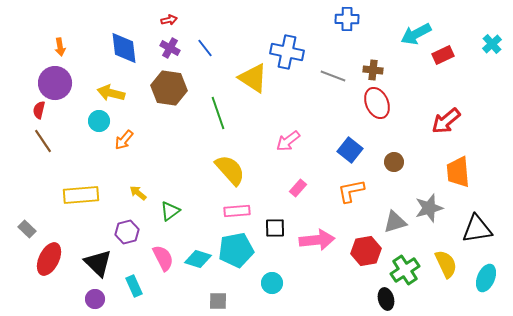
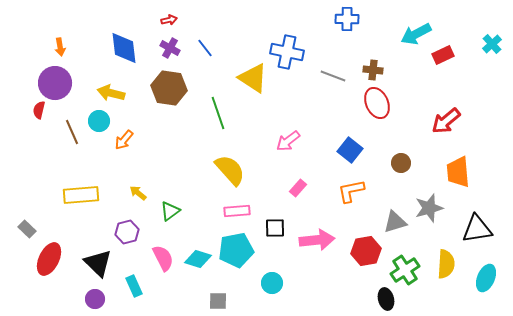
brown line at (43, 141): moved 29 px right, 9 px up; rotated 10 degrees clockwise
brown circle at (394, 162): moved 7 px right, 1 px down
yellow semicircle at (446, 264): rotated 28 degrees clockwise
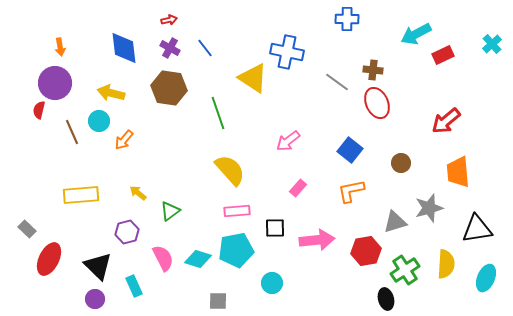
gray line at (333, 76): moved 4 px right, 6 px down; rotated 15 degrees clockwise
black triangle at (98, 263): moved 3 px down
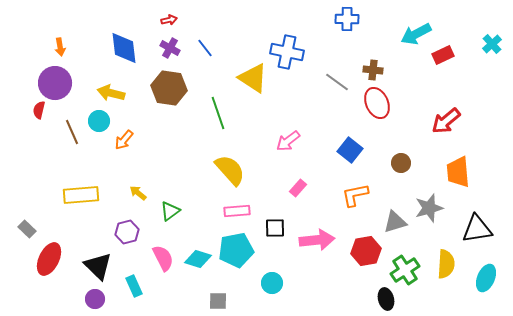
orange L-shape at (351, 191): moved 4 px right, 4 px down
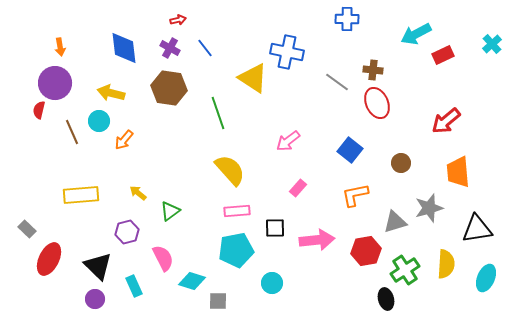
red arrow at (169, 20): moved 9 px right
cyan diamond at (198, 259): moved 6 px left, 22 px down
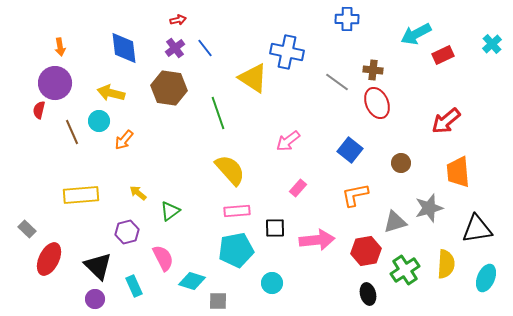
purple cross at (170, 48): moved 5 px right; rotated 24 degrees clockwise
black ellipse at (386, 299): moved 18 px left, 5 px up
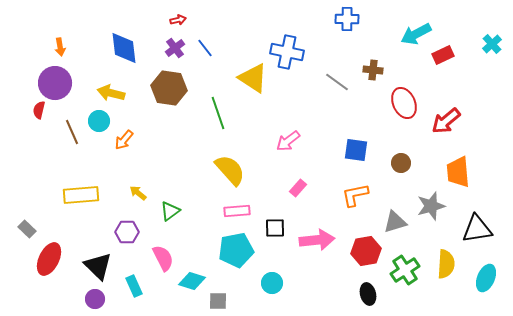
red ellipse at (377, 103): moved 27 px right
blue square at (350, 150): moved 6 px right; rotated 30 degrees counterclockwise
gray star at (429, 208): moved 2 px right, 2 px up
purple hexagon at (127, 232): rotated 15 degrees clockwise
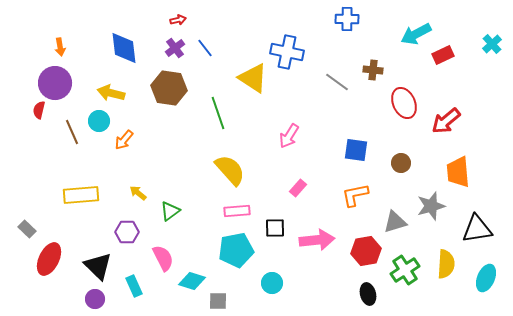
pink arrow at (288, 141): moved 1 px right, 5 px up; rotated 20 degrees counterclockwise
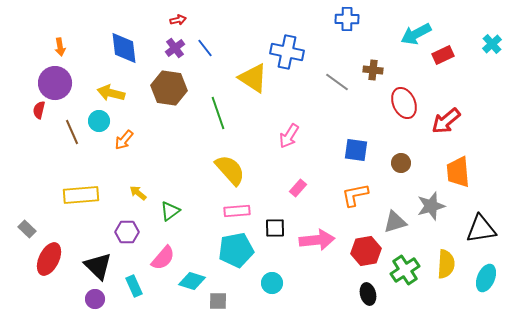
black triangle at (477, 229): moved 4 px right
pink semicircle at (163, 258): rotated 68 degrees clockwise
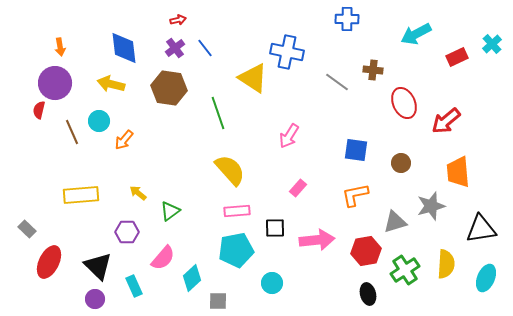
red rectangle at (443, 55): moved 14 px right, 2 px down
yellow arrow at (111, 93): moved 9 px up
red ellipse at (49, 259): moved 3 px down
cyan diamond at (192, 281): moved 3 px up; rotated 60 degrees counterclockwise
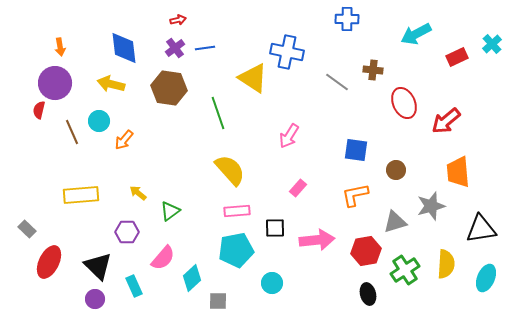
blue line at (205, 48): rotated 60 degrees counterclockwise
brown circle at (401, 163): moved 5 px left, 7 px down
